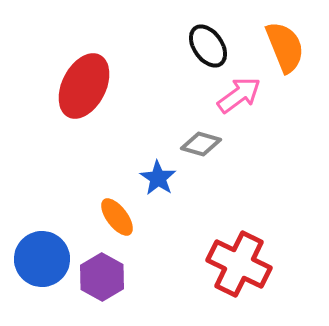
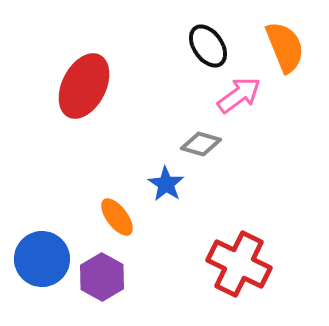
blue star: moved 8 px right, 6 px down
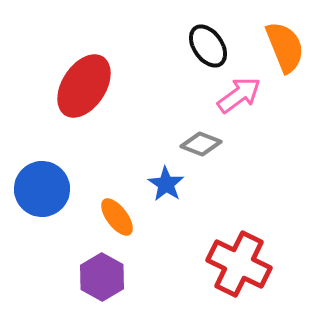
red ellipse: rotated 6 degrees clockwise
gray diamond: rotated 6 degrees clockwise
blue circle: moved 70 px up
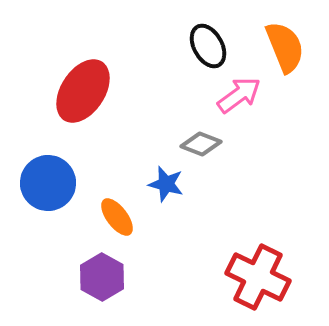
black ellipse: rotated 6 degrees clockwise
red ellipse: moved 1 px left, 5 px down
blue star: rotated 18 degrees counterclockwise
blue circle: moved 6 px right, 6 px up
red cross: moved 19 px right, 13 px down
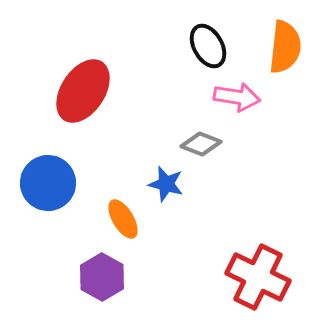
orange semicircle: rotated 28 degrees clockwise
pink arrow: moved 2 px left, 2 px down; rotated 45 degrees clockwise
orange ellipse: moved 6 px right, 2 px down; rotated 6 degrees clockwise
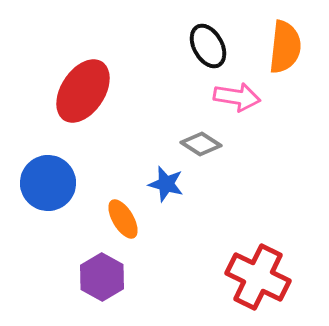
gray diamond: rotated 12 degrees clockwise
